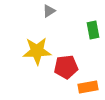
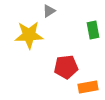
yellow star: moved 8 px left, 16 px up
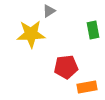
yellow star: moved 2 px right, 1 px up
orange rectangle: moved 1 px left
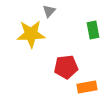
gray triangle: rotated 16 degrees counterclockwise
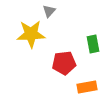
green rectangle: moved 14 px down
red pentagon: moved 2 px left, 4 px up
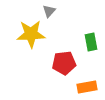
green rectangle: moved 2 px left, 2 px up
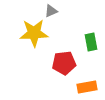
gray triangle: moved 2 px right; rotated 24 degrees clockwise
yellow star: moved 3 px right, 1 px up
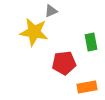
yellow star: moved 1 px up; rotated 12 degrees clockwise
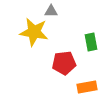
gray triangle: rotated 24 degrees clockwise
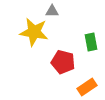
gray triangle: moved 1 px right
red pentagon: moved 1 px left, 1 px up; rotated 20 degrees clockwise
orange rectangle: rotated 24 degrees counterclockwise
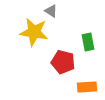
gray triangle: moved 1 px left; rotated 32 degrees clockwise
green rectangle: moved 3 px left
orange rectangle: rotated 30 degrees clockwise
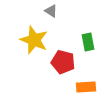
yellow star: moved 8 px down; rotated 12 degrees clockwise
orange rectangle: moved 1 px left
